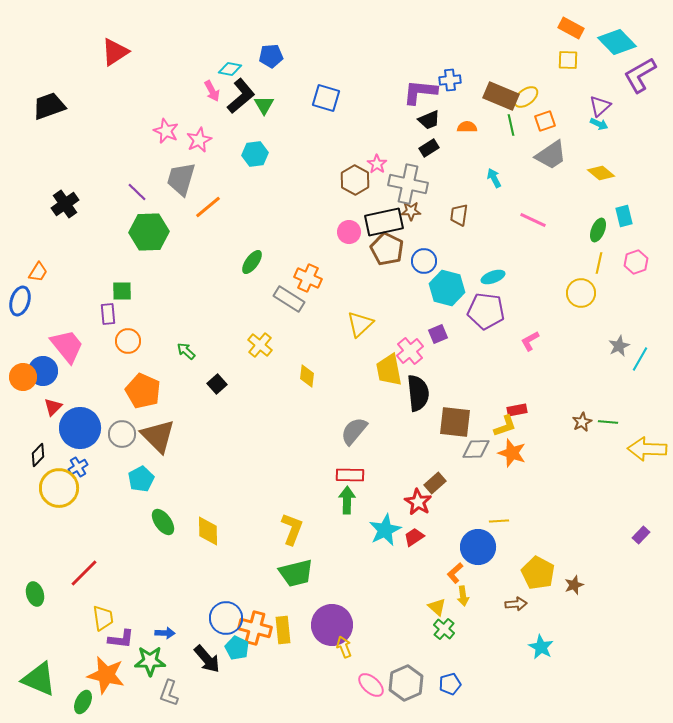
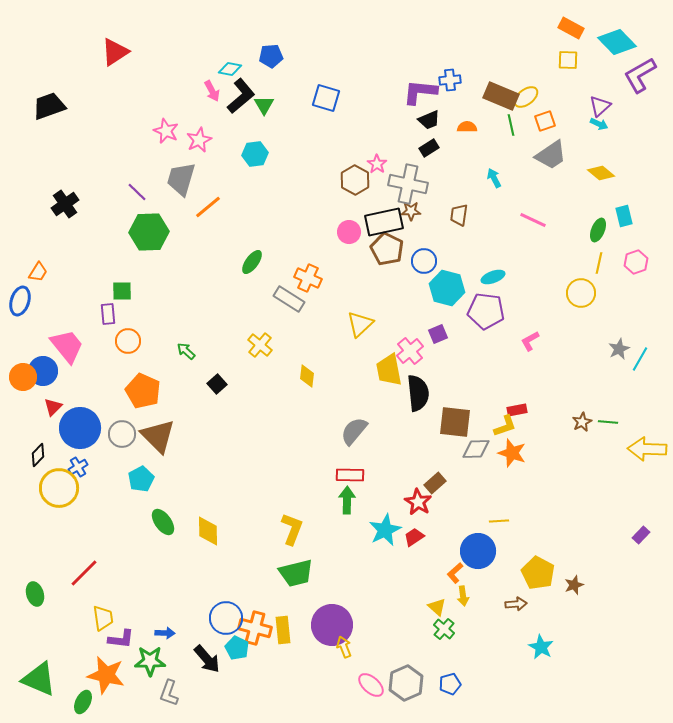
gray star at (619, 346): moved 3 px down
blue circle at (478, 547): moved 4 px down
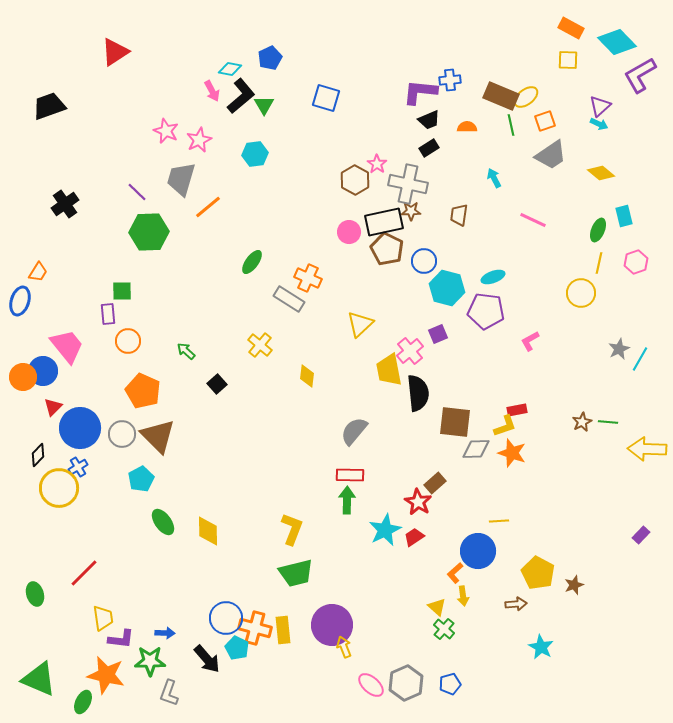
blue pentagon at (271, 56): moved 1 px left, 2 px down; rotated 20 degrees counterclockwise
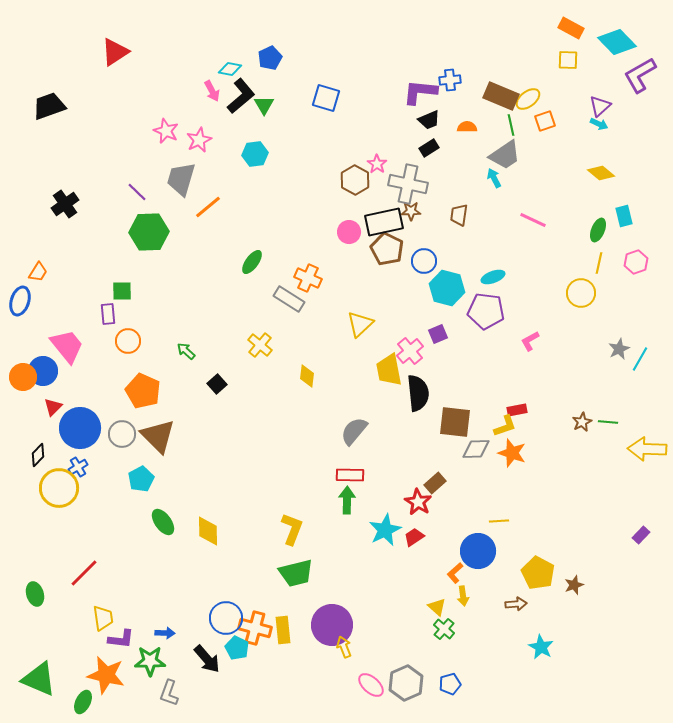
yellow ellipse at (526, 97): moved 2 px right, 2 px down
gray trapezoid at (551, 155): moved 46 px left
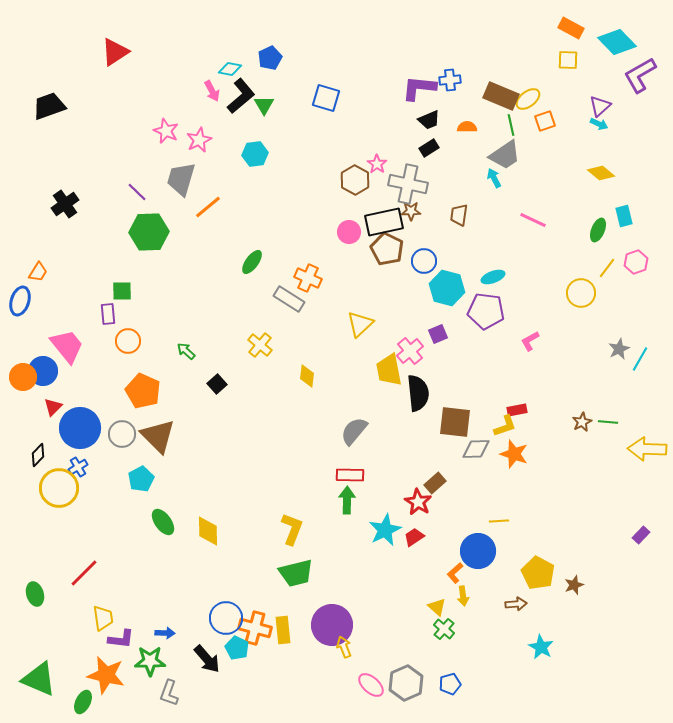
purple L-shape at (420, 92): moved 1 px left, 4 px up
yellow line at (599, 263): moved 8 px right, 5 px down; rotated 25 degrees clockwise
orange star at (512, 453): moved 2 px right, 1 px down
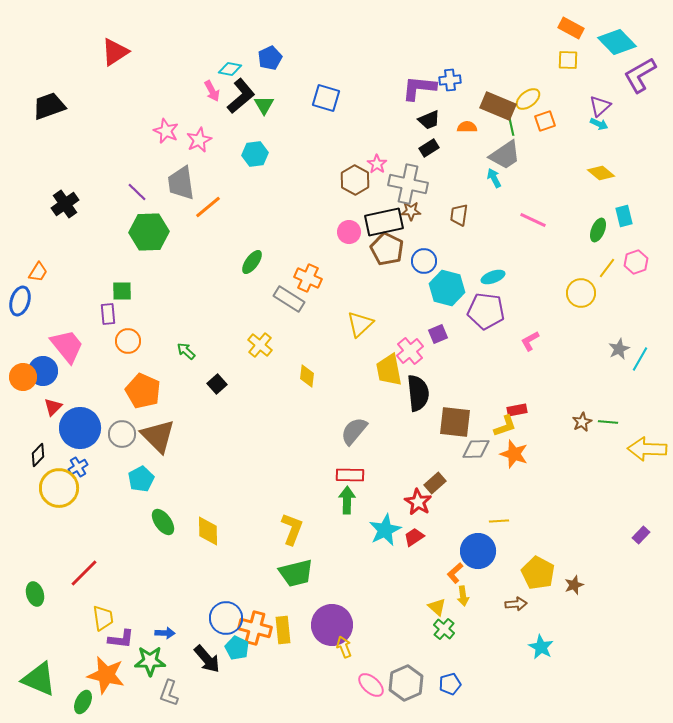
brown rectangle at (501, 96): moved 3 px left, 10 px down
gray trapezoid at (181, 179): moved 4 px down; rotated 24 degrees counterclockwise
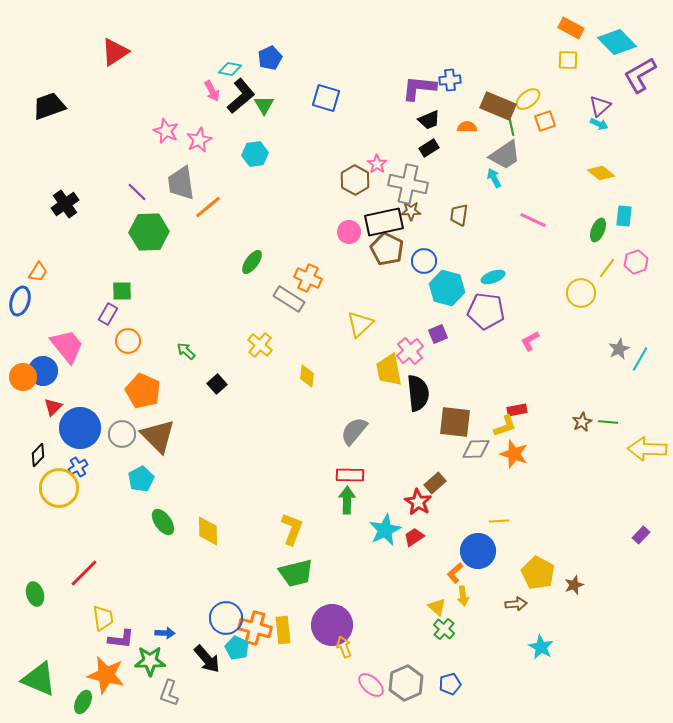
cyan rectangle at (624, 216): rotated 20 degrees clockwise
purple rectangle at (108, 314): rotated 35 degrees clockwise
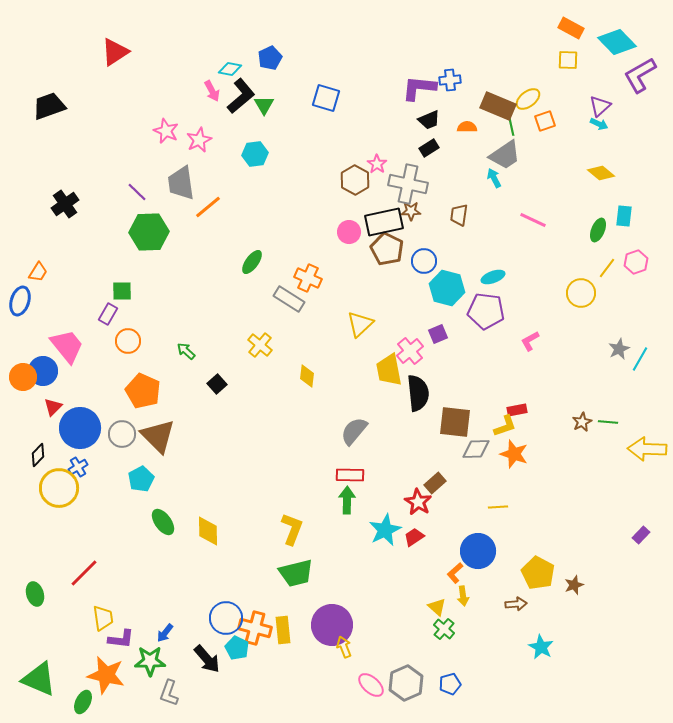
yellow line at (499, 521): moved 1 px left, 14 px up
blue arrow at (165, 633): rotated 126 degrees clockwise
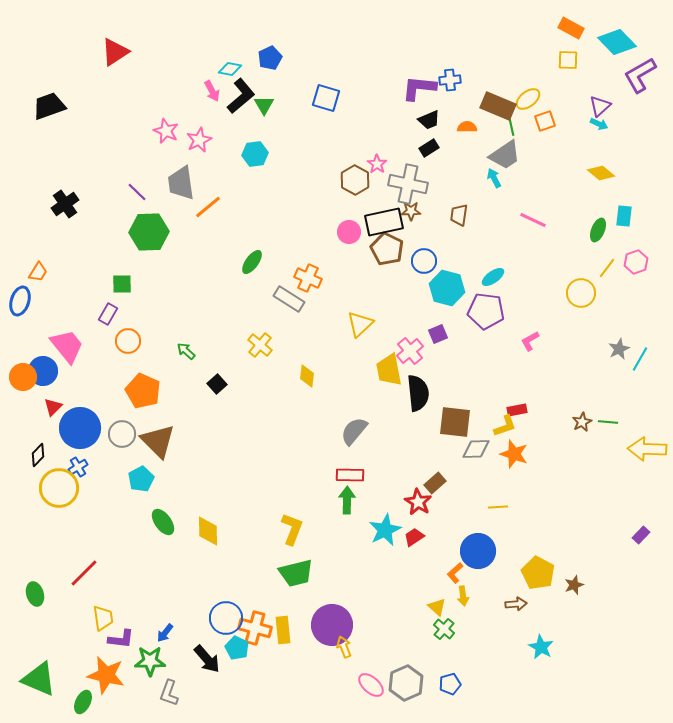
cyan ellipse at (493, 277): rotated 15 degrees counterclockwise
green square at (122, 291): moved 7 px up
brown triangle at (158, 436): moved 5 px down
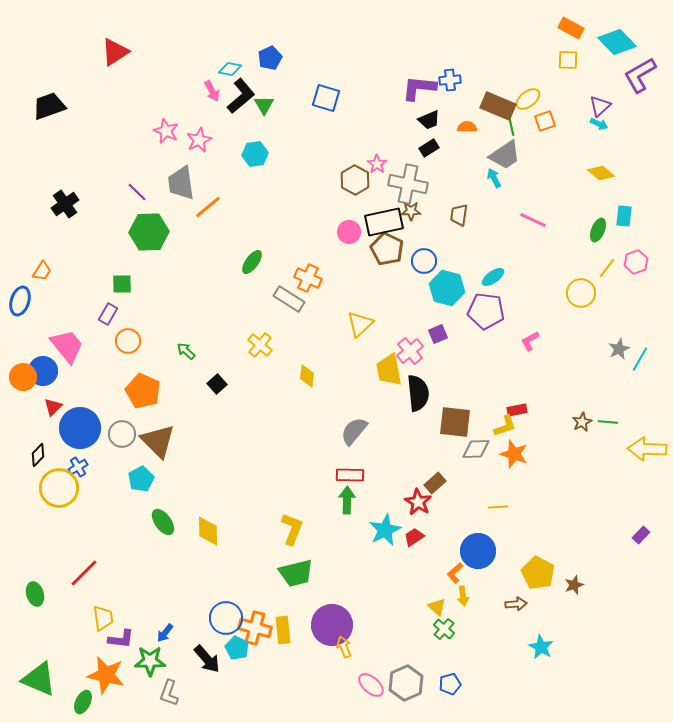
orange trapezoid at (38, 272): moved 4 px right, 1 px up
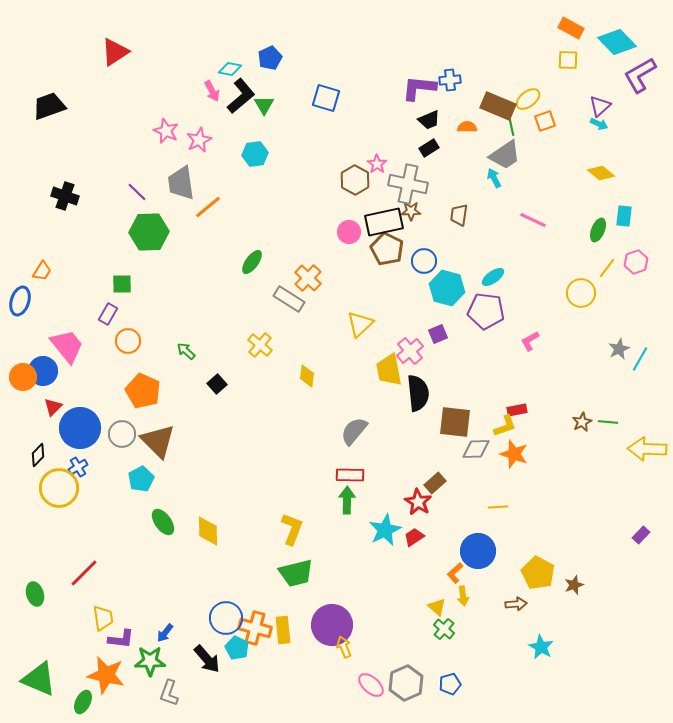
black cross at (65, 204): moved 8 px up; rotated 36 degrees counterclockwise
orange cross at (308, 278): rotated 20 degrees clockwise
